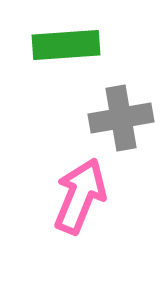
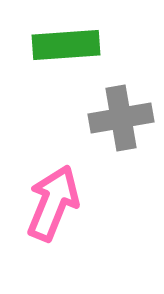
pink arrow: moved 27 px left, 7 px down
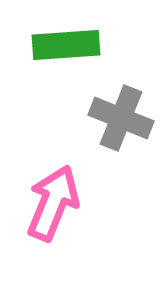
gray cross: rotated 32 degrees clockwise
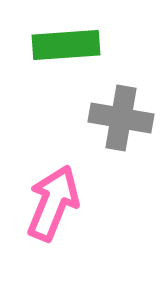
gray cross: rotated 12 degrees counterclockwise
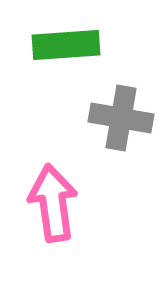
pink arrow: rotated 30 degrees counterclockwise
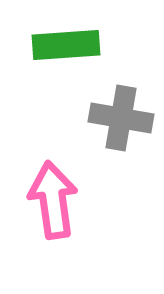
pink arrow: moved 3 px up
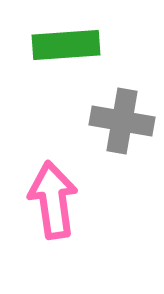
gray cross: moved 1 px right, 3 px down
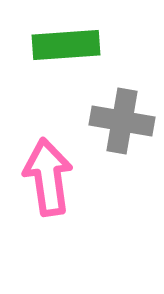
pink arrow: moved 5 px left, 23 px up
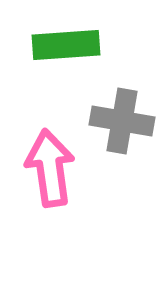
pink arrow: moved 2 px right, 9 px up
